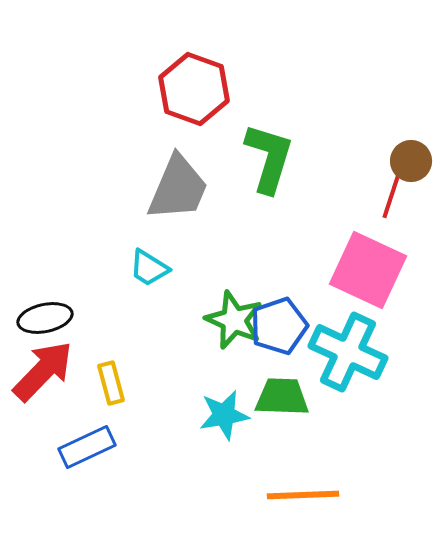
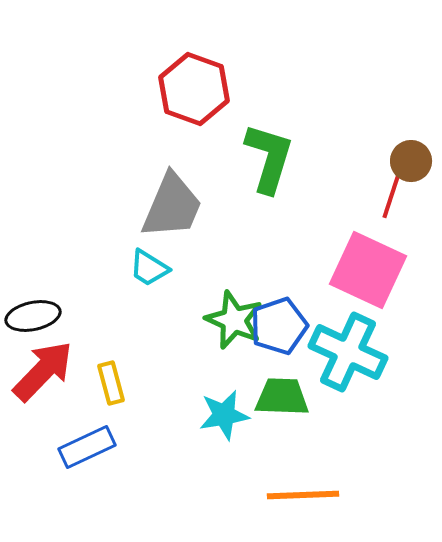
gray trapezoid: moved 6 px left, 18 px down
black ellipse: moved 12 px left, 2 px up
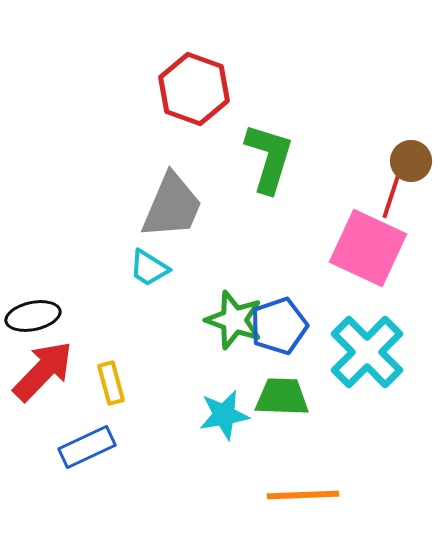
pink square: moved 22 px up
green star: rotated 4 degrees counterclockwise
cyan cross: moved 19 px right; rotated 20 degrees clockwise
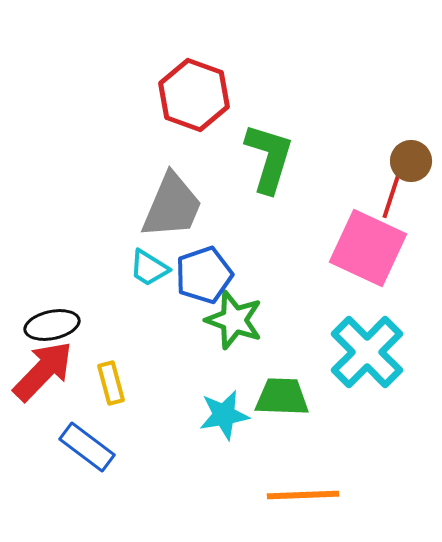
red hexagon: moved 6 px down
black ellipse: moved 19 px right, 9 px down
blue pentagon: moved 75 px left, 51 px up
blue rectangle: rotated 62 degrees clockwise
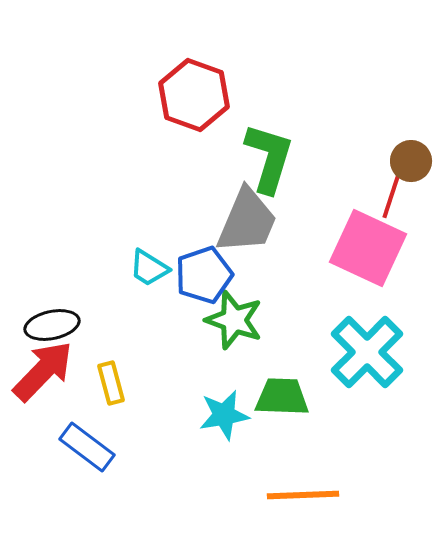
gray trapezoid: moved 75 px right, 15 px down
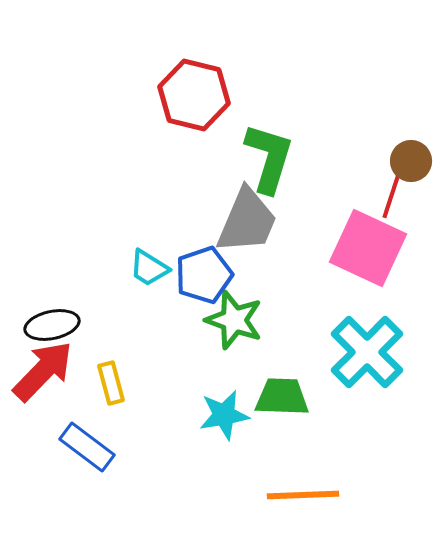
red hexagon: rotated 6 degrees counterclockwise
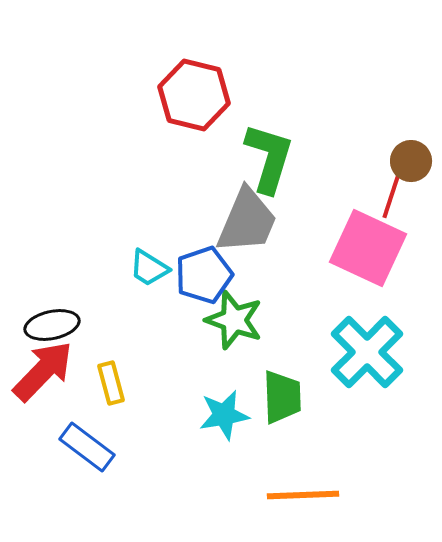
green trapezoid: rotated 86 degrees clockwise
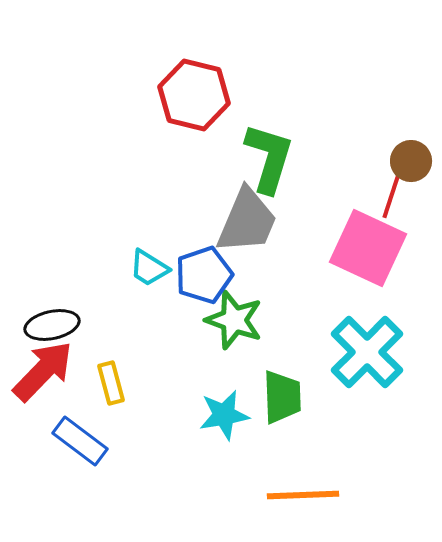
blue rectangle: moved 7 px left, 6 px up
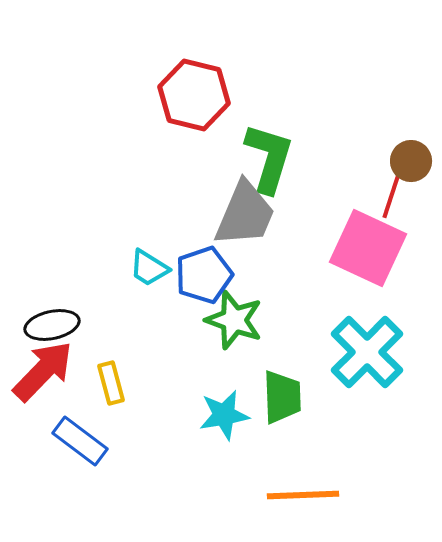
gray trapezoid: moved 2 px left, 7 px up
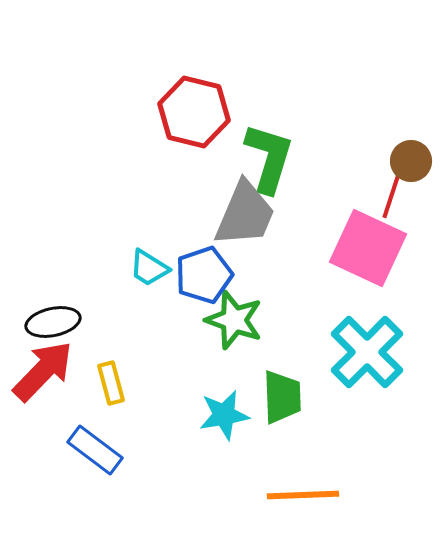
red hexagon: moved 17 px down
black ellipse: moved 1 px right, 3 px up
blue rectangle: moved 15 px right, 9 px down
